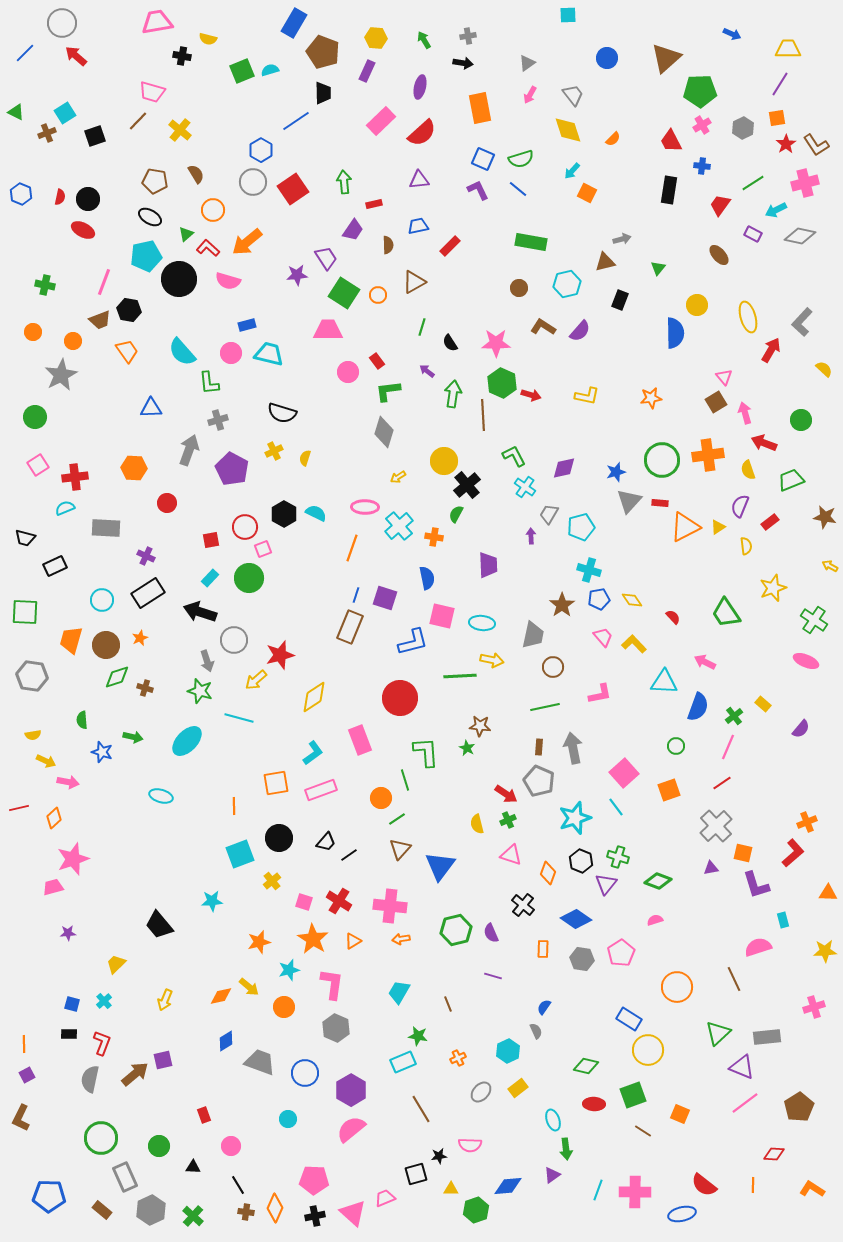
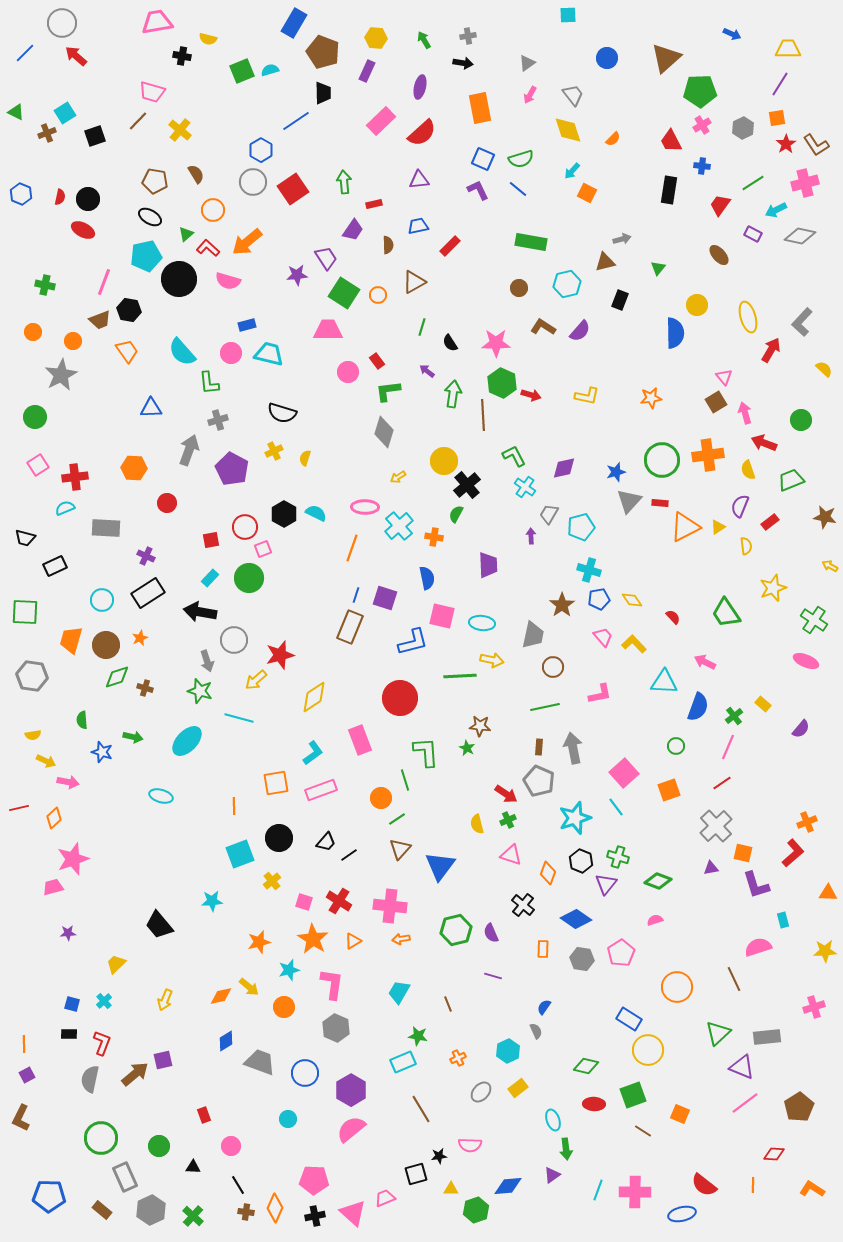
black arrow at (200, 612): rotated 8 degrees counterclockwise
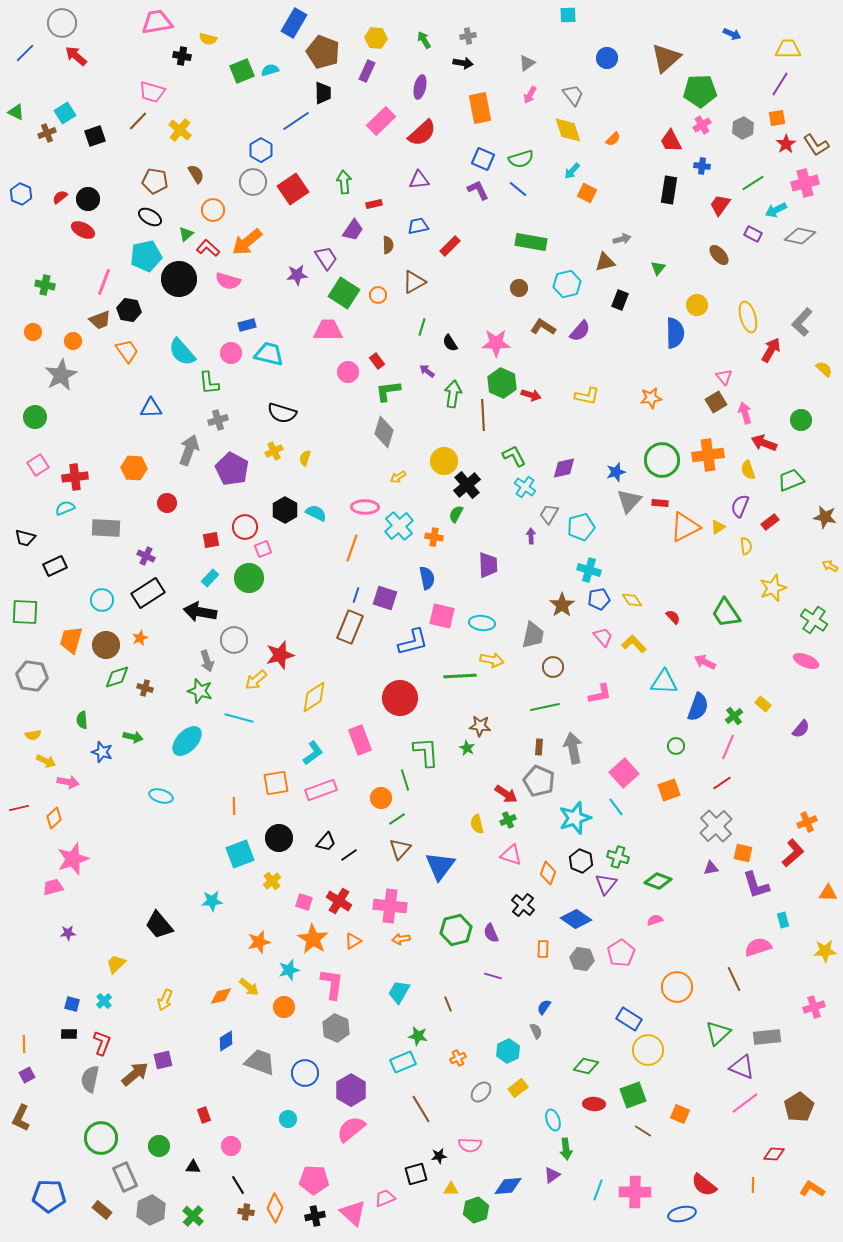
red semicircle at (60, 197): rotated 140 degrees counterclockwise
black hexagon at (284, 514): moved 1 px right, 4 px up
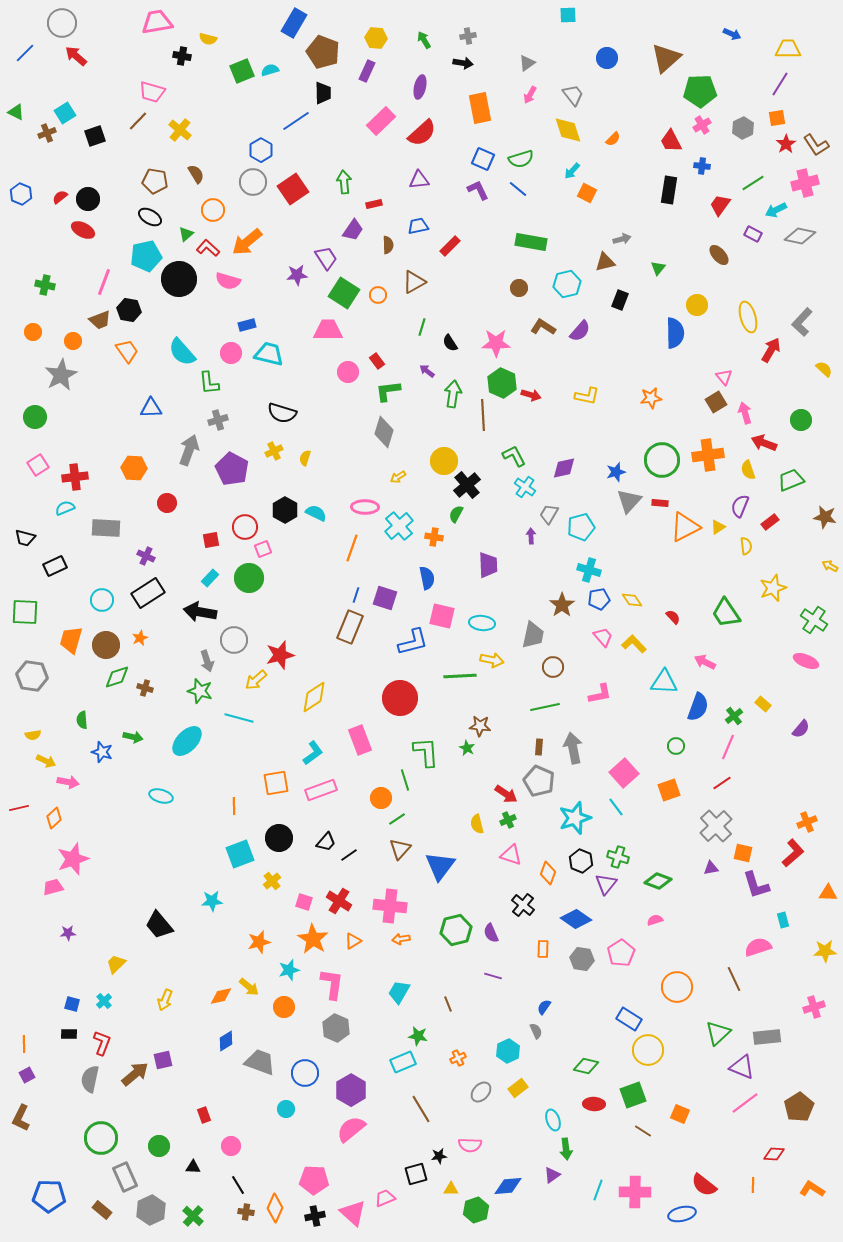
cyan circle at (288, 1119): moved 2 px left, 10 px up
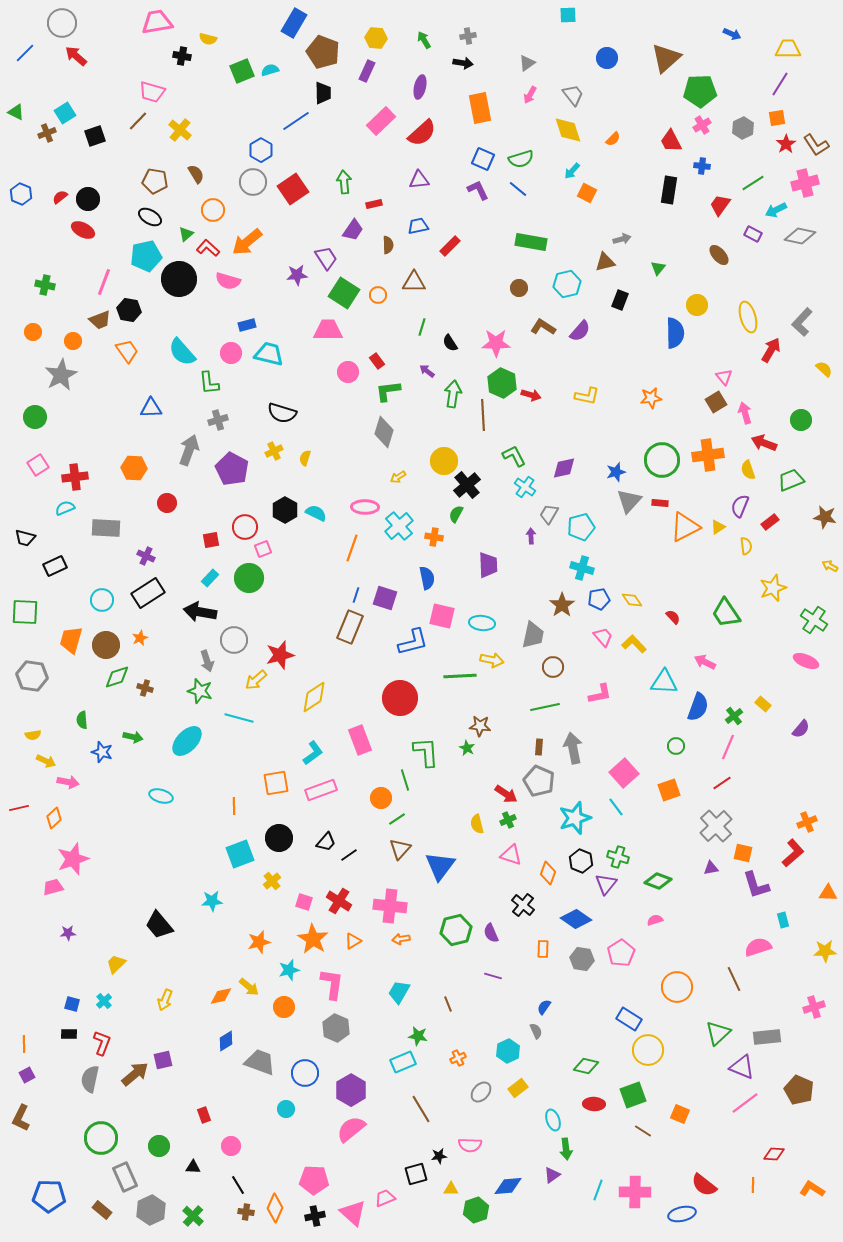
brown triangle at (414, 282): rotated 30 degrees clockwise
cyan cross at (589, 570): moved 7 px left, 2 px up
brown pentagon at (799, 1107): moved 17 px up; rotated 16 degrees counterclockwise
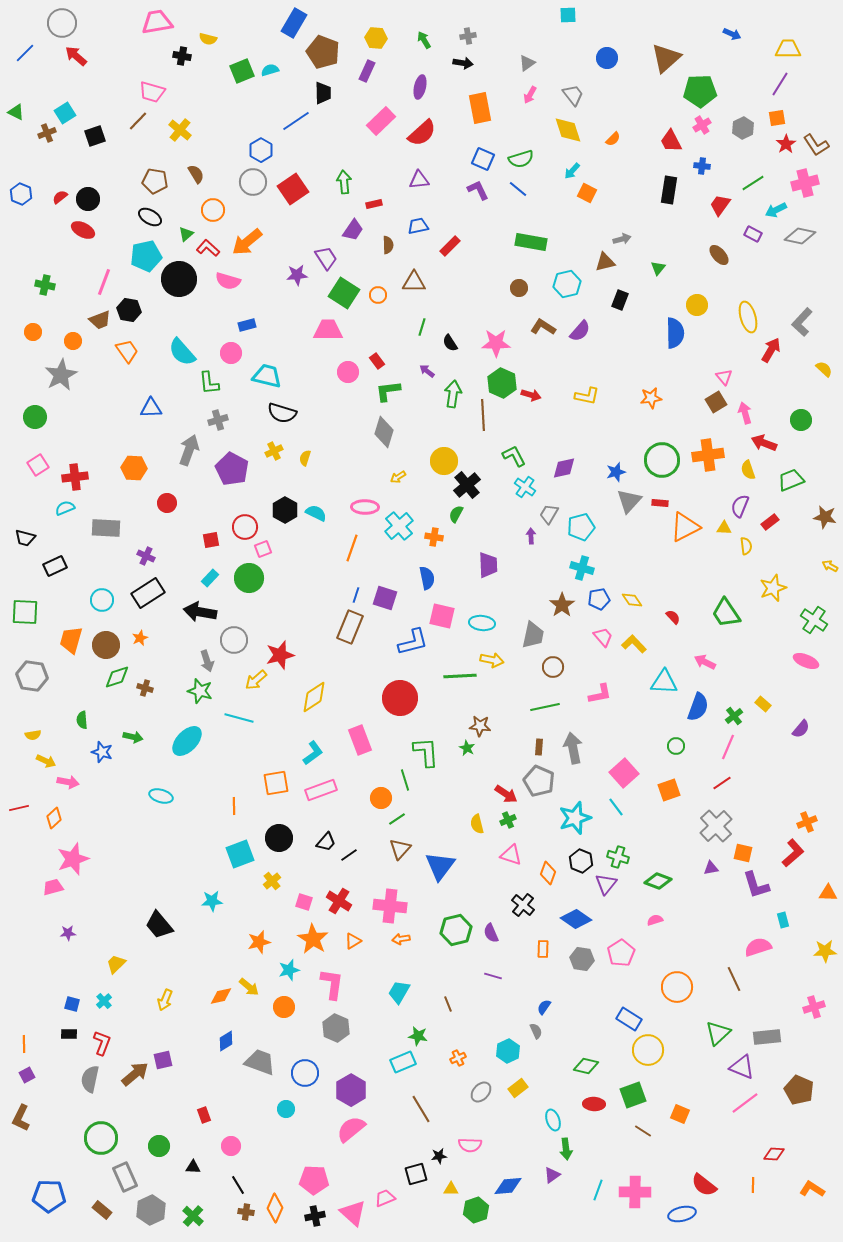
cyan trapezoid at (269, 354): moved 2 px left, 22 px down
yellow triangle at (718, 527): moved 6 px right, 1 px down; rotated 35 degrees clockwise
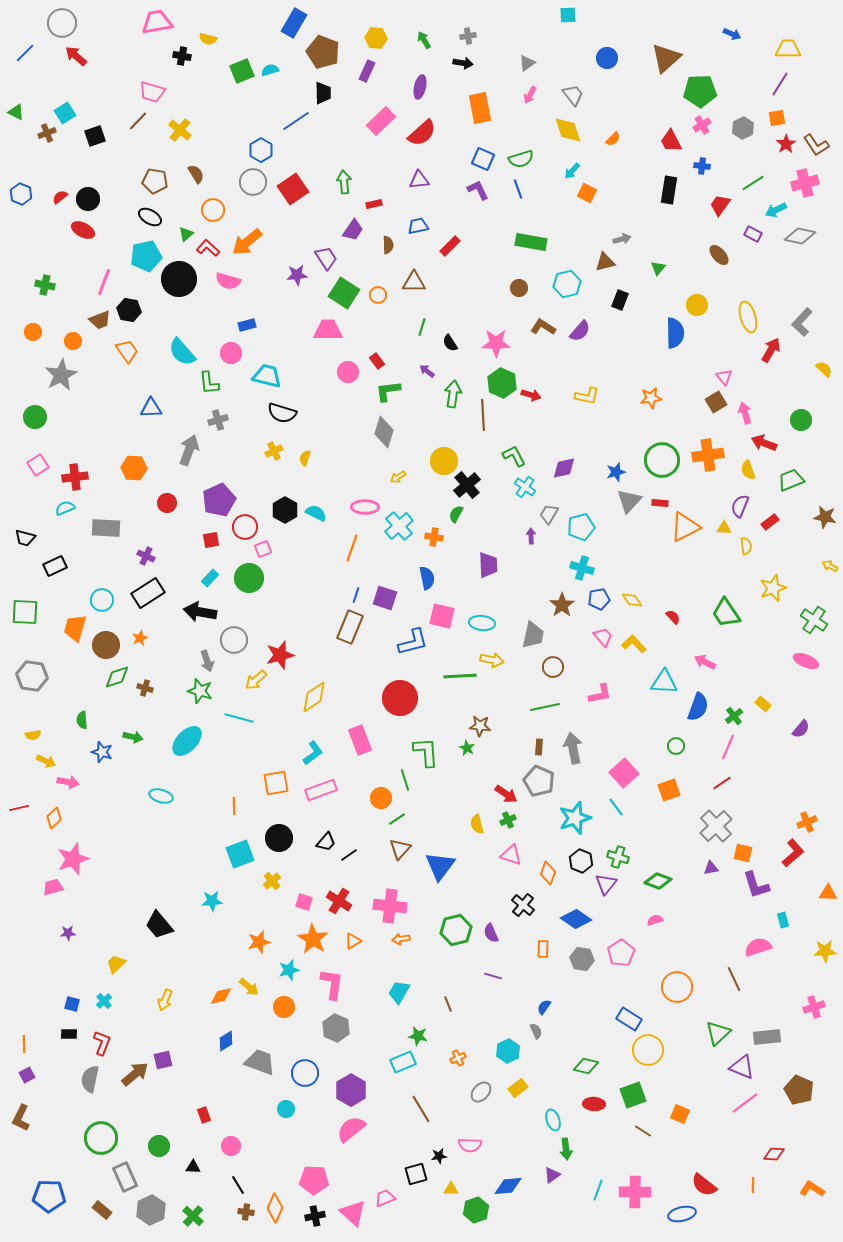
blue line at (518, 189): rotated 30 degrees clockwise
purple pentagon at (232, 469): moved 13 px left, 31 px down; rotated 20 degrees clockwise
orange trapezoid at (71, 640): moved 4 px right, 12 px up
